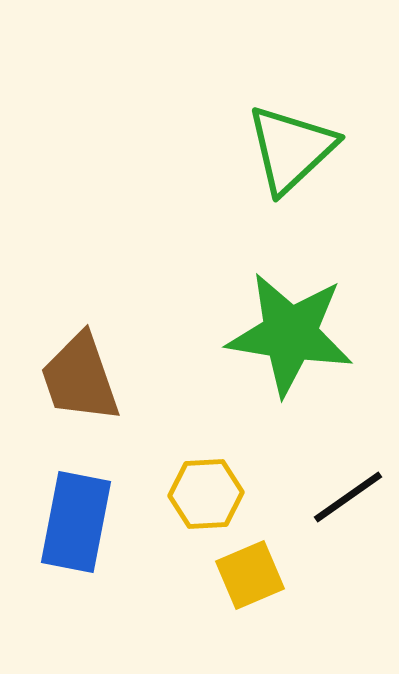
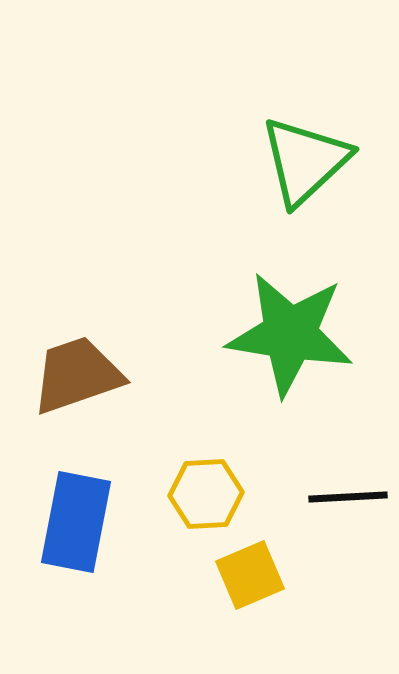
green triangle: moved 14 px right, 12 px down
brown trapezoid: moved 3 px left, 3 px up; rotated 90 degrees clockwise
black line: rotated 32 degrees clockwise
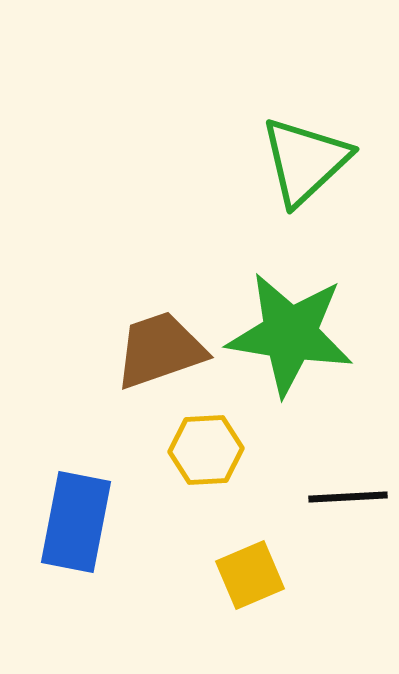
brown trapezoid: moved 83 px right, 25 px up
yellow hexagon: moved 44 px up
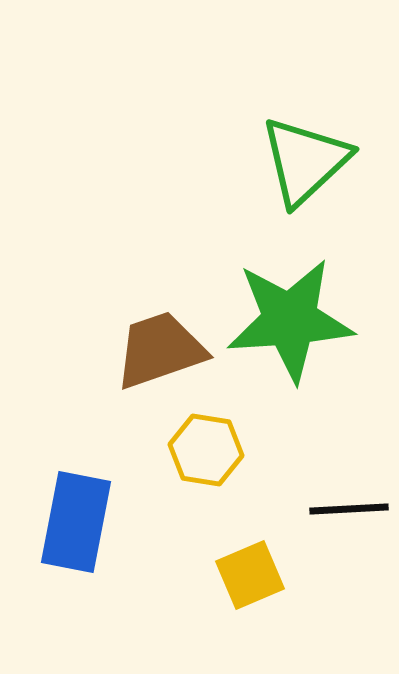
green star: moved 14 px up; rotated 13 degrees counterclockwise
yellow hexagon: rotated 12 degrees clockwise
black line: moved 1 px right, 12 px down
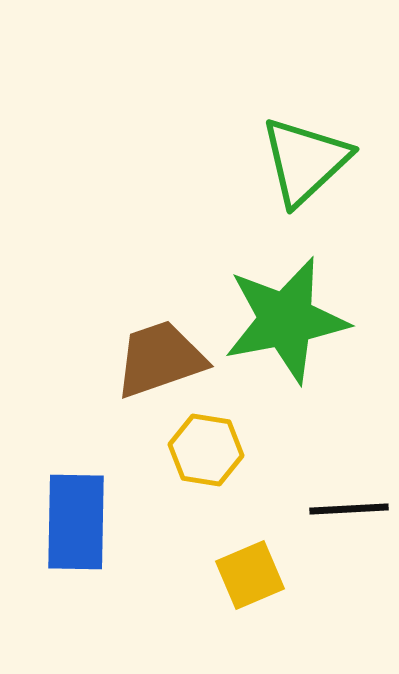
green star: moved 4 px left; rotated 7 degrees counterclockwise
brown trapezoid: moved 9 px down
blue rectangle: rotated 10 degrees counterclockwise
